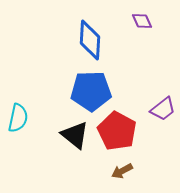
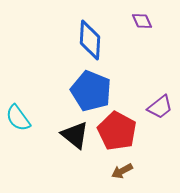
blue pentagon: rotated 24 degrees clockwise
purple trapezoid: moved 3 px left, 2 px up
cyan semicircle: rotated 132 degrees clockwise
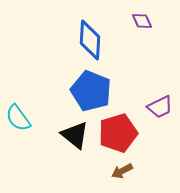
purple trapezoid: rotated 12 degrees clockwise
red pentagon: moved 1 px right, 2 px down; rotated 27 degrees clockwise
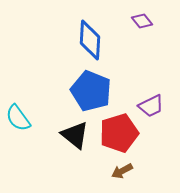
purple diamond: rotated 15 degrees counterclockwise
purple trapezoid: moved 9 px left, 1 px up
red pentagon: moved 1 px right
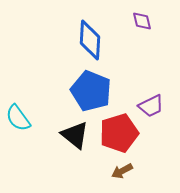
purple diamond: rotated 25 degrees clockwise
